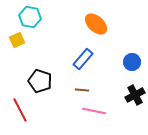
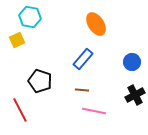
orange ellipse: rotated 15 degrees clockwise
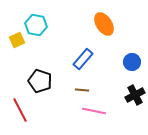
cyan hexagon: moved 6 px right, 8 px down
orange ellipse: moved 8 px right
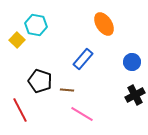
yellow square: rotated 21 degrees counterclockwise
brown line: moved 15 px left
pink line: moved 12 px left, 3 px down; rotated 20 degrees clockwise
